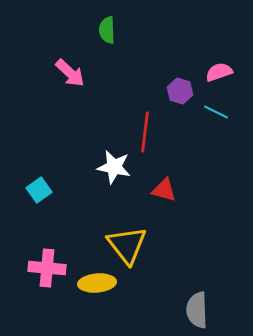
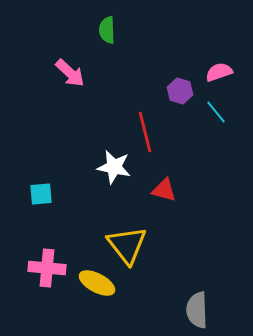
cyan line: rotated 25 degrees clockwise
red line: rotated 21 degrees counterclockwise
cyan square: moved 2 px right, 4 px down; rotated 30 degrees clockwise
yellow ellipse: rotated 33 degrees clockwise
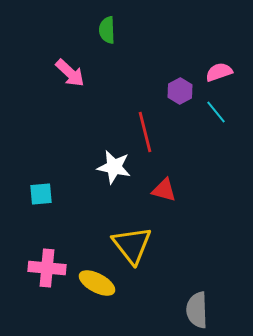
purple hexagon: rotated 15 degrees clockwise
yellow triangle: moved 5 px right
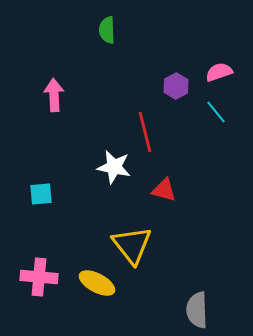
pink arrow: moved 16 px left, 22 px down; rotated 136 degrees counterclockwise
purple hexagon: moved 4 px left, 5 px up
pink cross: moved 8 px left, 9 px down
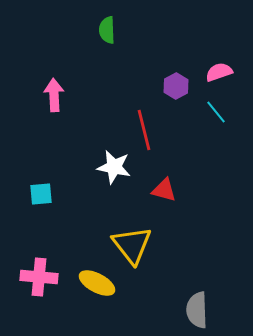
red line: moved 1 px left, 2 px up
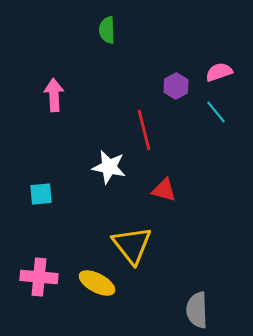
white star: moved 5 px left
